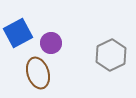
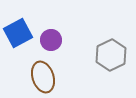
purple circle: moved 3 px up
brown ellipse: moved 5 px right, 4 px down
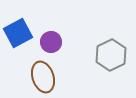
purple circle: moved 2 px down
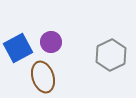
blue square: moved 15 px down
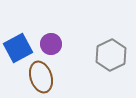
purple circle: moved 2 px down
brown ellipse: moved 2 px left
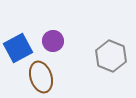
purple circle: moved 2 px right, 3 px up
gray hexagon: moved 1 px down; rotated 12 degrees counterclockwise
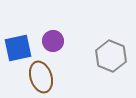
blue square: rotated 16 degrees clockwise
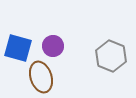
purple circle: moved 5 px down
blue square: rotated 28 degrees clockwise
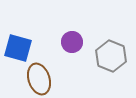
purple circle: moved 19 px right, 4 px up
brown ellipse: moved 2 px left, 2 px down
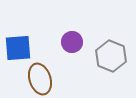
blue square: rotated 20 degrees counterclockwise
brown ellipse: moved 1 px right
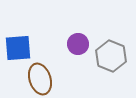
purple circle: moved 6 px right, 2 px down
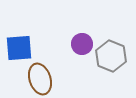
purple circle: moved 4 px right
blue square: moved 1 px right
